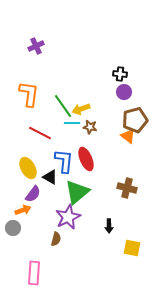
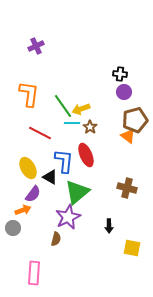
brown star: rotated 24 degrees clockwise
red ellipse: moved 4 px up
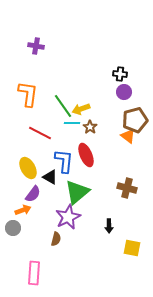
purple cross: rotated 35 degrees clockwise
orange L-shape: moved 1 px left
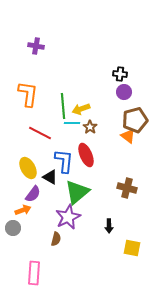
green line: rotated 30 degrees clockwise
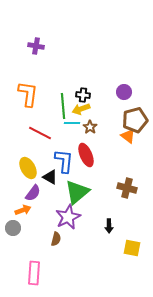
black cross: moved 37 px left, 21 px down
purple semicircle: moved 1 px up
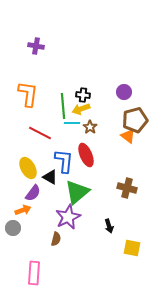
black arrow: rotated 16 degrees counterclockwise
